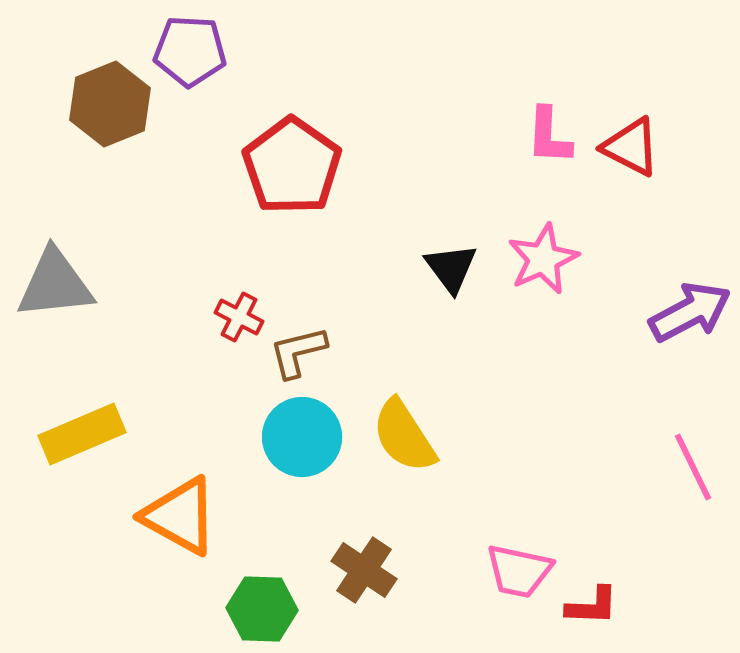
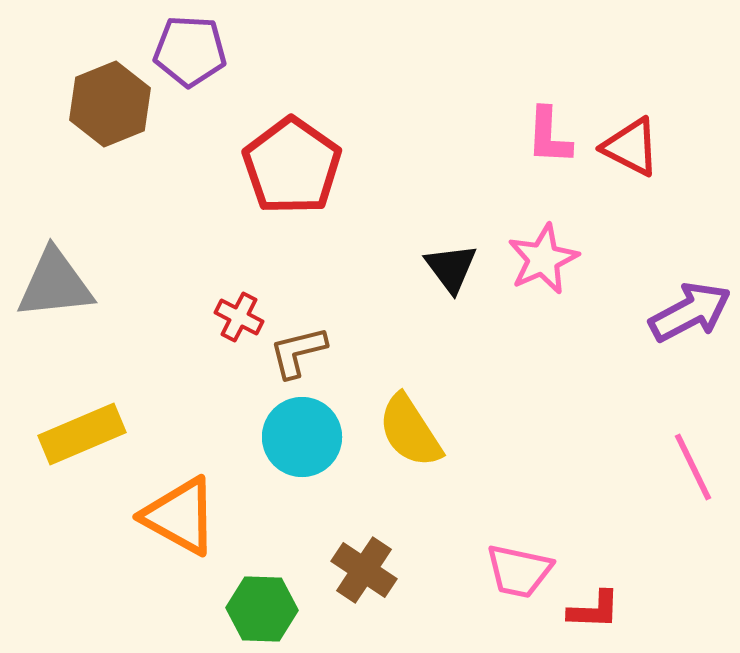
yellow semicircle: moved 6 px right, 5 px up
red L-shape: moved 2 px right, 4 px down
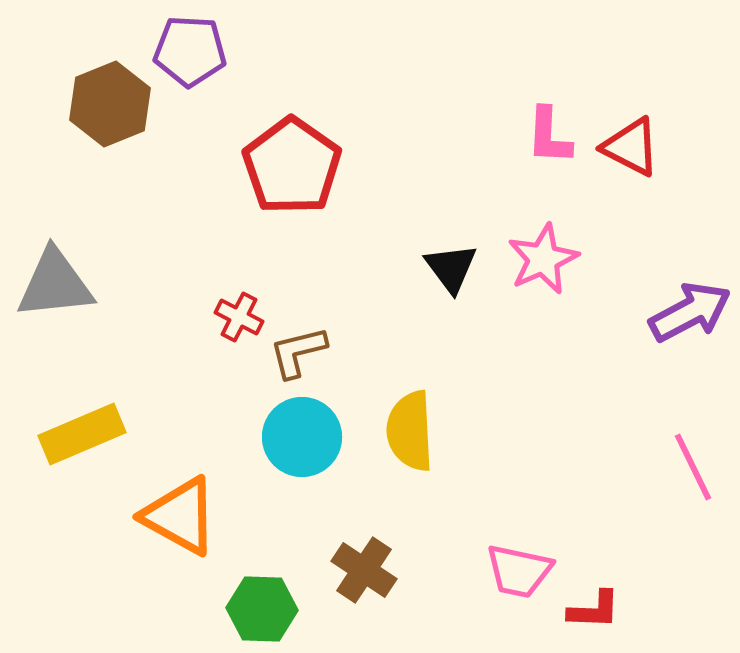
yellow semicircle: rotated 30 degrees clockwise
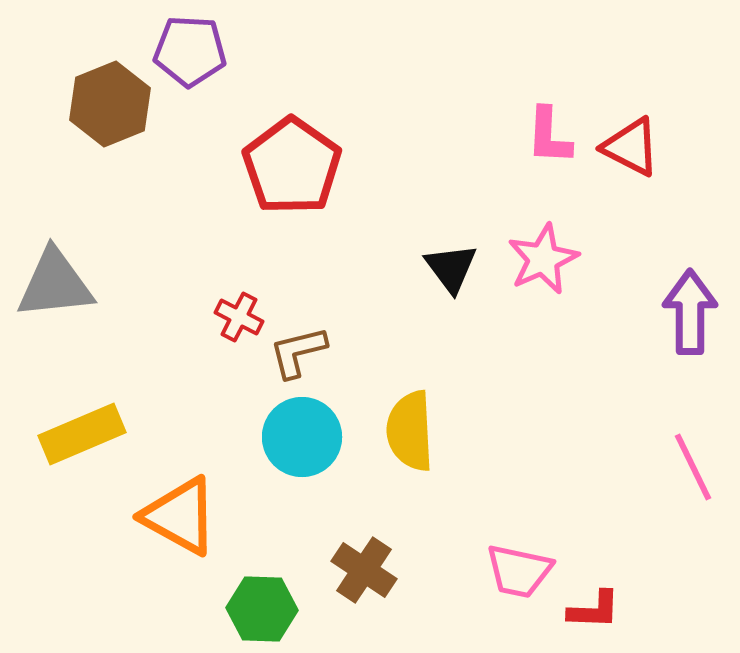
purple arrow: rotated 62 degrees counterclockwise
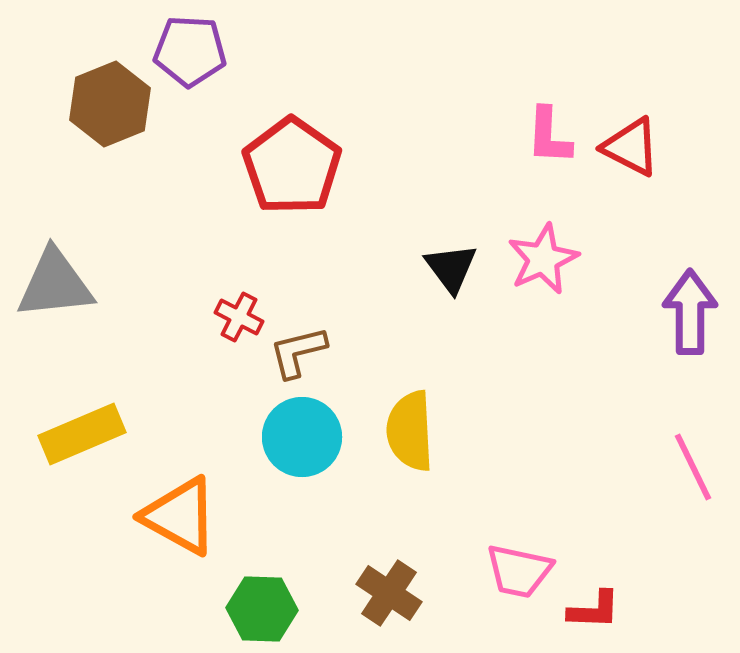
brown cross: moved 25 px right, 23 px down
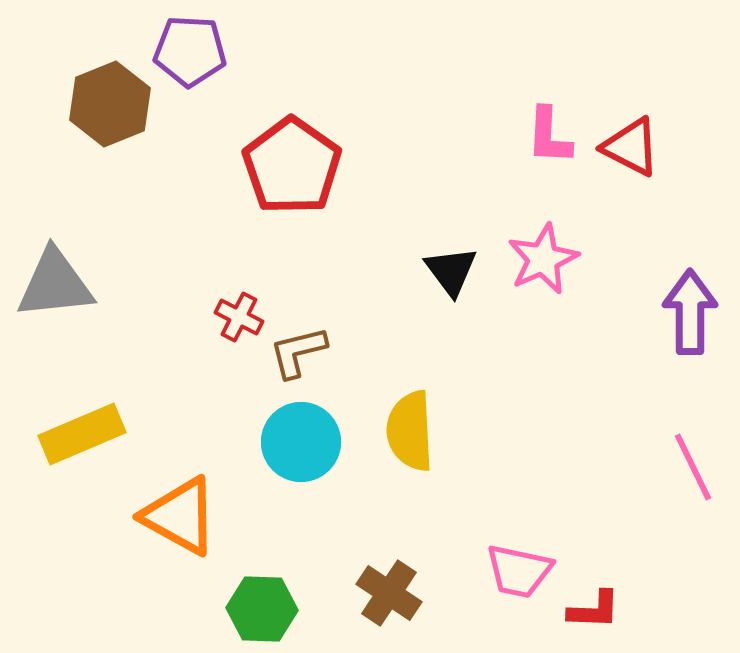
black triangle: moved 3 px down
cyan circle: moved 1 px left, 5 px down
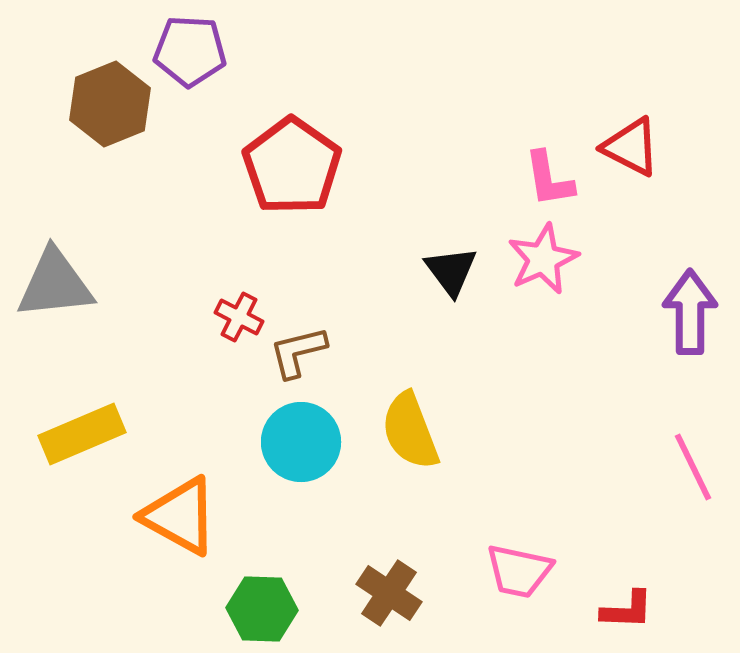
pink L-shape: moved 43 px down; rotated 12 degrees counterclockwise
yellow semicircle: rotated 18 degrees counterclockwise
red L-shape: moved 33 px right
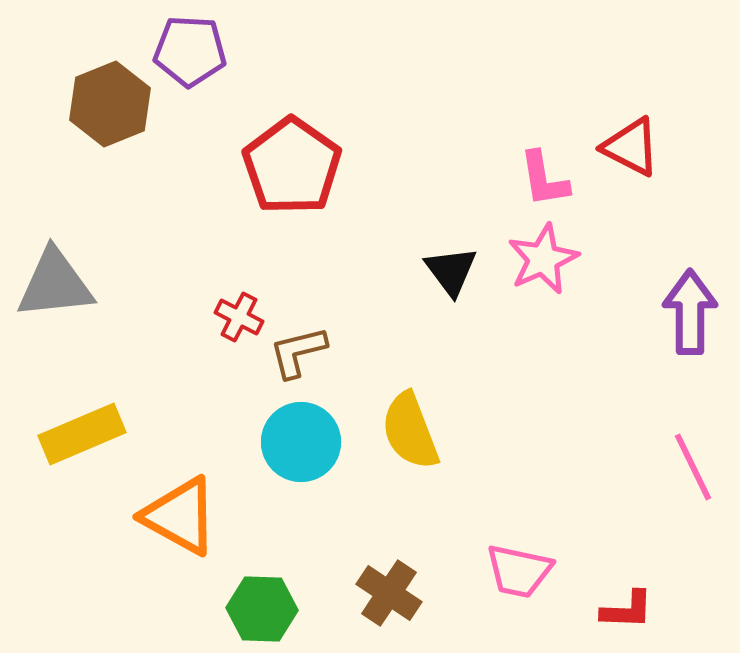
pink L-shape: moved 5 px left
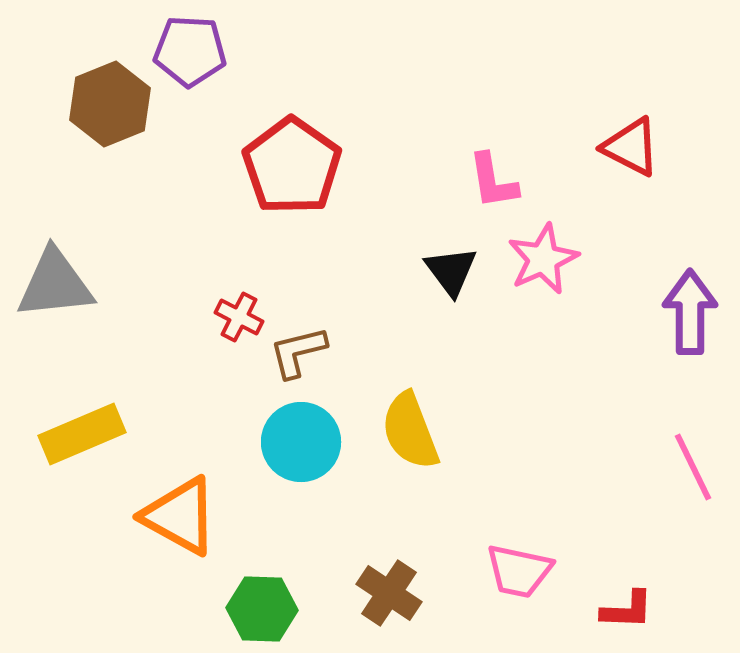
pink L-shape: moved 51 px left, 2 px down
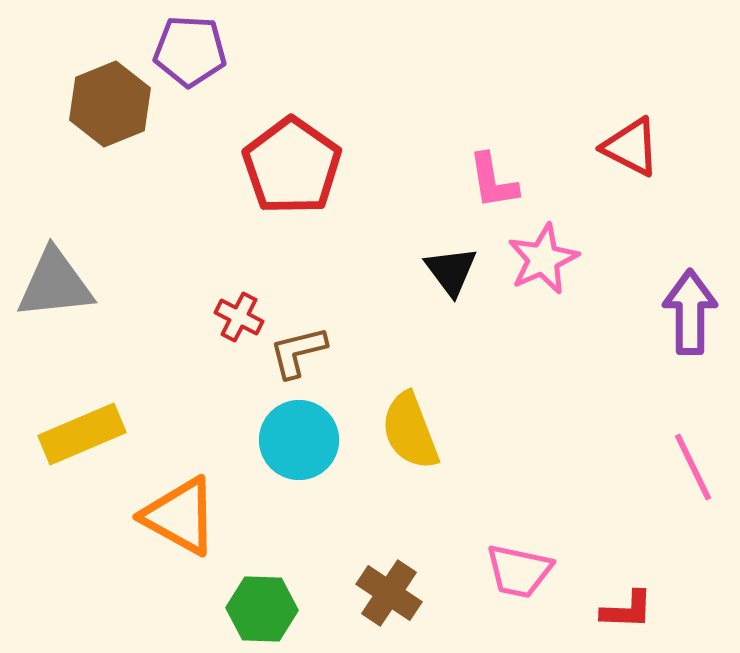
cyan circle: moved 2 px left, 2 px up
